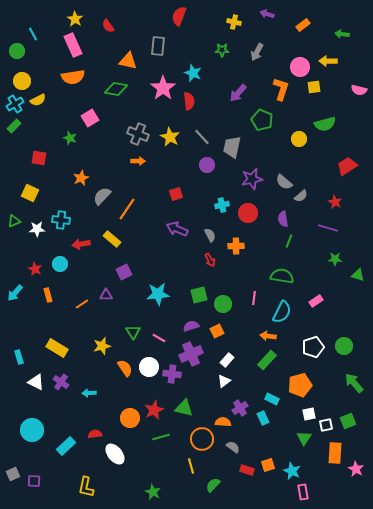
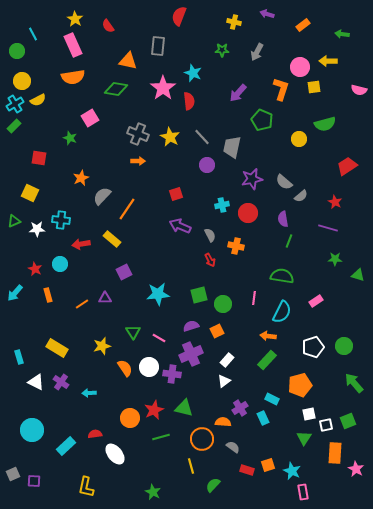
purple arrow at (177, 229): moved 3 px right, 3 px up
orange cross at (236, 246): rotated 14 degrees clockwise
purple triangle at (106, 295): moved 1 px left, 3 px down
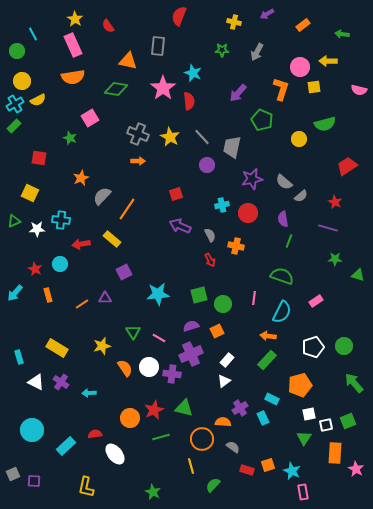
purple arrow at (267, 14): rotated 48 degrees counterclockwise
green semicircle at (282, 276): rotated 10 degrees clockwise
